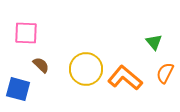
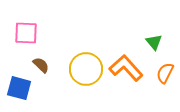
orange L-shape: moved 1 px right, 10 px up; rotated 8 degrees clockwise
blue square: moved 1 px right, 1 px up
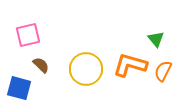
pink square: moved 2 px right, 2 px down; rotated 15 degrees counterclockwise
green triangle: moved 2 px right, 3 px up
orange L-shape: moved 4 px right, 3 px up; rotated 32 degrees counterclockwise
orange semicircle: moved 2 px left, 2 px up
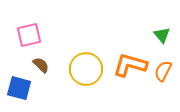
pink square: moved 1 px right
green triangle: moved 6 px right, 4 px up
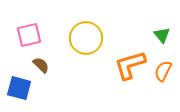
orange L-shape: rotated 32 degrees counterclockwise
yellow circle: moved 31 px up
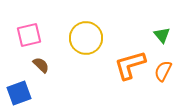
blue square: moved 5 px down; rotated 35 degrees counterclockwise
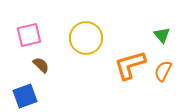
blue square: moved 6 px right, 3 px down
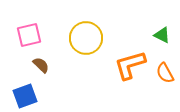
green triangle: rotated 24 degrees counterclockwise
orange semicircle: moved 2 px right, 2 px down; rotated 55 degrees counterclockwise
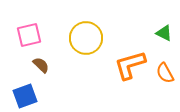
green triangle: moved 2 px right, 2 px up
